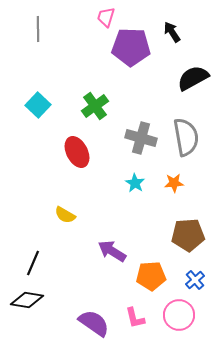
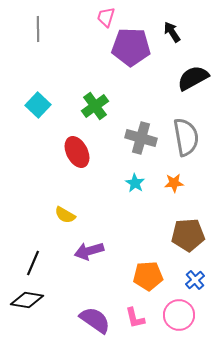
purple arrow: moved 23 px left; rotated 48 degrees counterclockwise
orange pentagon: moved 3 px left
purple semicircle: moved 1 px right, 3 px up
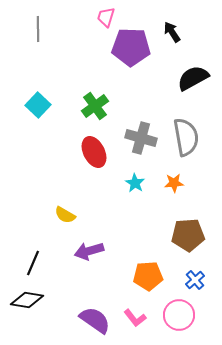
red ellipse: moved 17 px right
pink L-shape: rotated 25 degrees counterclockwise
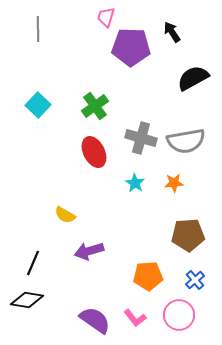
gray semicircle: moved 4 px down; rotated 90 degrees clockwise
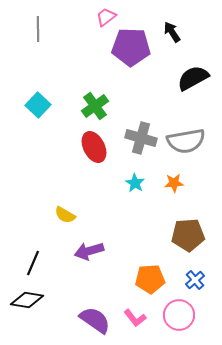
pink trapezoid: rotated 35 degrees clockwise
red ellipse: moved 5 px up
orange pentagon: moved 2 px right, 3 px down
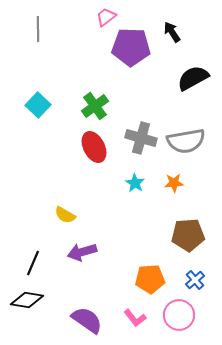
purple arrow: moved 7 px left, 1 px down
purple semicircle: moved 8 px left
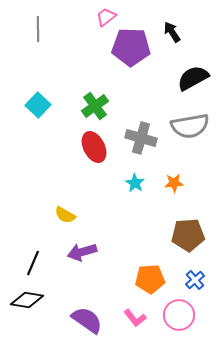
gray semicircle: moved 4 px right, 15 px up
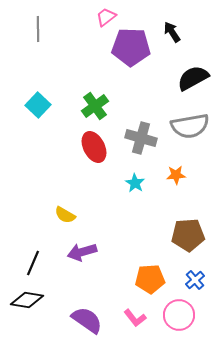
orange star: moved 2 px right, 8 px up
